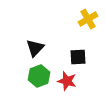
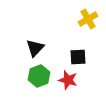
red star: moved 1 px right, 1 px up
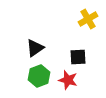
black triangle: rotated 12 degrees clockwise
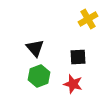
black triangle: rotated 36 degrees counterclockwise
red star: moved 5 px right, 4 px down
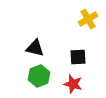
black triangle: rotated 36 degrees counterclockwise
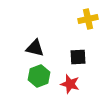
yellow cross: rotated 18 degrees clockwise
red star: moved 3 px left
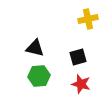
black square: rotated 12 degrees counterclockwise
green hexagon: rotated 15 degrees clockwise
red star: moved 11 px right
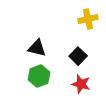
black triangle: moved 2 px right
black square: moved 1 px up; rotated 30 degrees counterclockwise
green hexagon: rotated 15 degrees counterclockwise
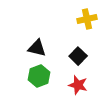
yellow cross: moved 1 px left
red star: moved 3 px left, 1 px down
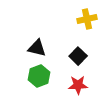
red star: rotated 18 degrees counterclockwise
